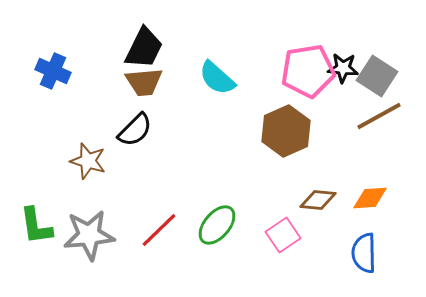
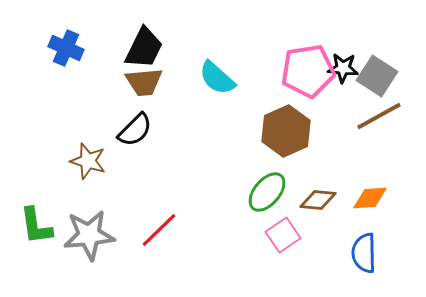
blue cross: moved 13 px right, 23 px up
green ellipse: moved 50 px right, 33 px up
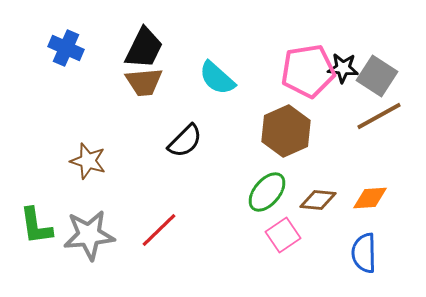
black semicircle: moved 50 px right, 11 px down
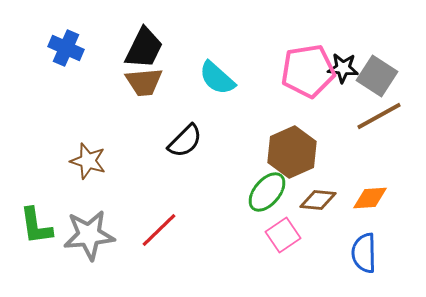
brown hexagon: moved 6 px right, 21 px down
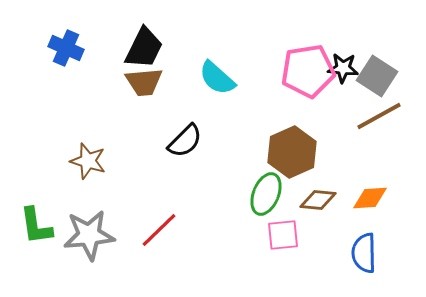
green ellipse: moved 1 px left, 2 px down; rotated 18 degrees counterclockwise
pink square: rotated 28 degrees clockwise
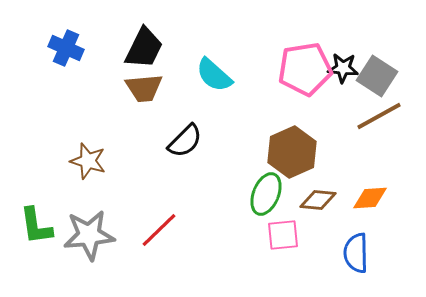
pink pentagon: moved 3 px left, 2 px up
cyan semicircle: moved 3 px left, 3 px up
brown trapezoid: moved 6 px down
blue semicircle: moved 8 px left
